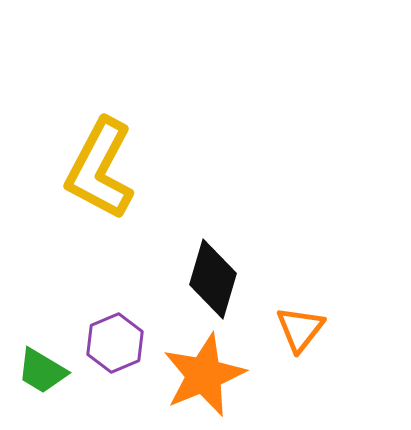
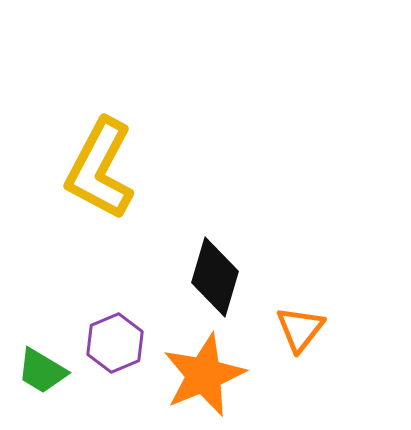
black diamond: moved 2 px right, 2 px up
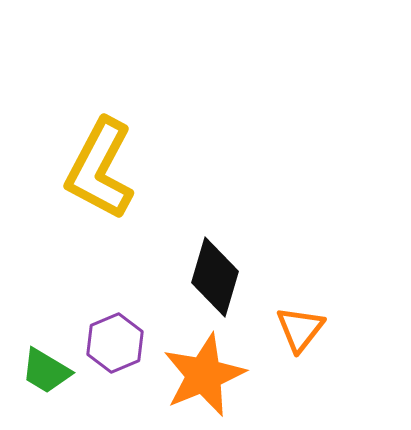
green trapezoid: moved 4 px right
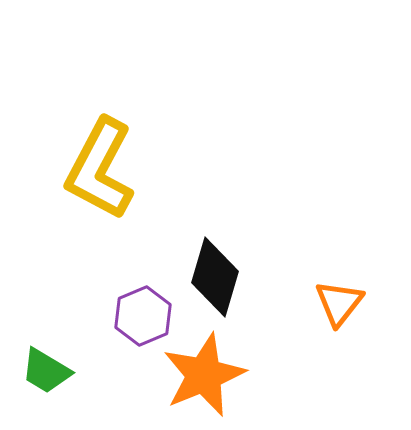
orange triangle: moved 39 px right, 26 px up
purple hexagon: moved 28 px right, 27 px up
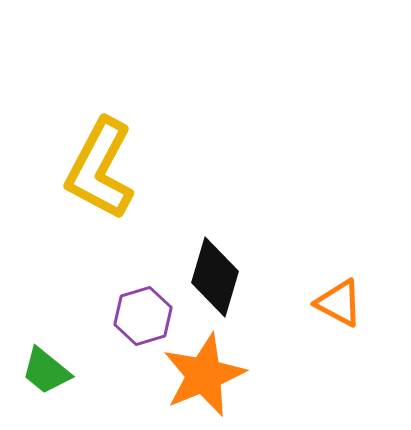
orange triangle: rotated 40 degrees counterclockwise
purple hexagon: rotated 6 degrees clockwise
green trapezoid: rotated 8 degrees clockwise
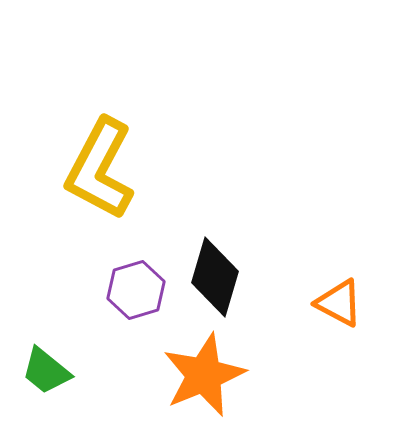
purple hexagon: moved 7 px left, 26 px up
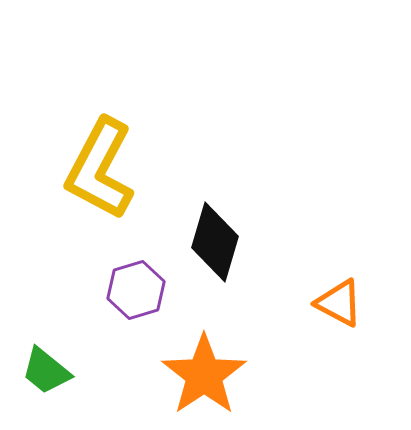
black diamond: moved 35 px up
orange star: rotated 12 degrees counterclockwise
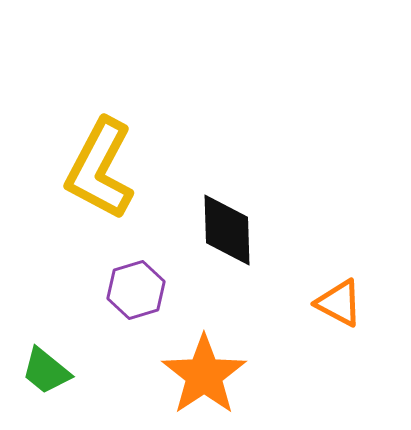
black diamond: moved 12 px right, 12 px up; rotated 18 degrees counterclockwise
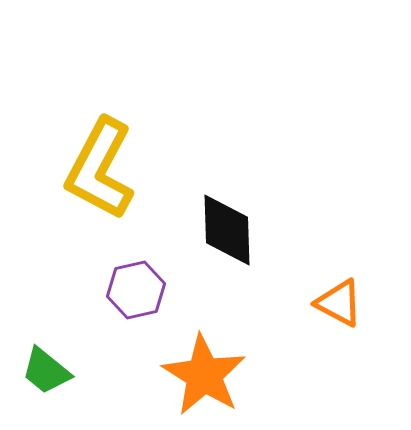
purple hexagon: rotated 4 degrees clockwise
orange star: rotated 6 degrees counterclockwise
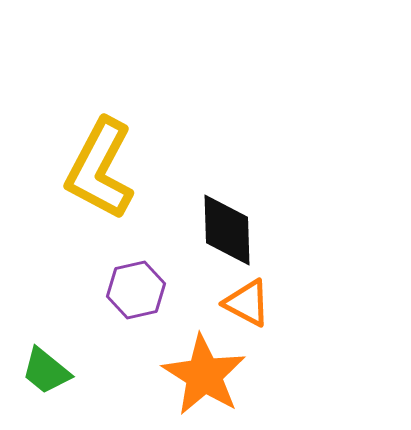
orange triangle: moved 92 px left
